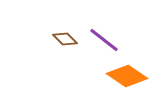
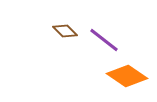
brown diamond: moved 8 px up
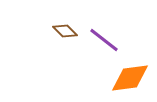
orange diamond: moved 3 px right, 2 px down; rotated 42 degrees counterclockwise
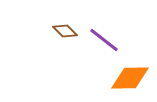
orange diamond: rotated 6 degrees clockwise
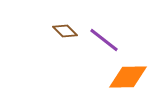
orange diamond: moved 2 px left, 1 px up
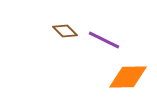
purple line: rotated 12 degrees counterclockwise
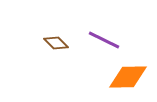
brown diamond: moved 9 px left, 12 px down
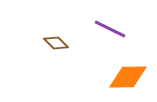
purple line: moved 6 px right, 11 px up
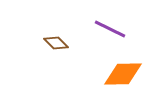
orange diamond: moved 5 px left, 3 px up
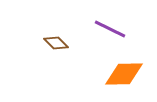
orange diamond: moved 1 px right
